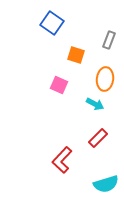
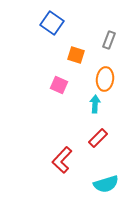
cyan arrow: rotated 114 degrees counterclockwise
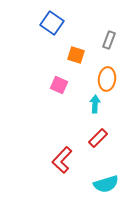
orange ellipse: moved 2 px right
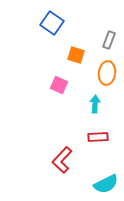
orange ellipse: moved 6 px up
red rectangle: moved 1 px up; rotated 42 degrees clockwise
cyan semicircle: rotated 10 degrees counterclockwise
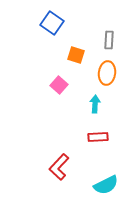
gray rectangle: rotated 18 degrees counterclockwise
pink square: rotated 18 degrees clockwise
red L-shape: moved 3 px left, 7 px down
cyan semicircle: moved 1 px down
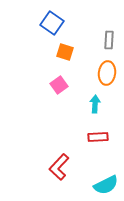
orange square: moved 11 px left, 3 px up
pink square: rotated 12 degrees clockwise
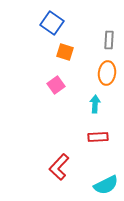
pink square: moved 3 px left
